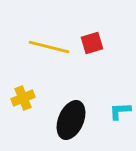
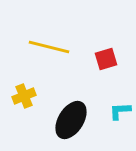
red square: moved 14 px right, 16 px down
yellow cross: moved 1 px right, 2 px up
black ellipse: rotated 9 degrees clockwise
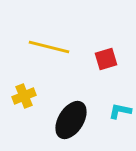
cyan L-shape: rotated 15 degrees clockwise
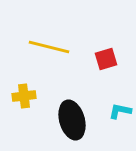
yellow cross: rotated 15 degrees clockwise
black ellipse: moved 1 px right; rotated 48 degrees counterclockwise
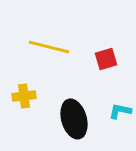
black ellipse: moved 2 px right, 1 px up
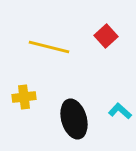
red square: moved 23 px up; rotated 25 degrees counterclockwise
yellow cross: moved 1 px down
cyan L-shape: rotated 30 degrees clockwise
